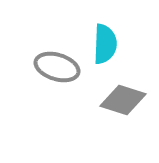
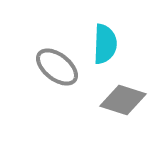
gray ellipse: rotated 21 degrees clockwise
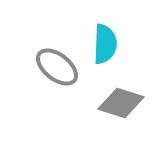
gray diamond: moved 2 px left, 3 px down
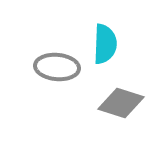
gray ellipse: rotated 33 degrees counterclockwise
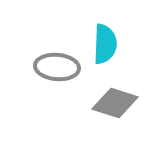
gray diamond: moved 6 px left
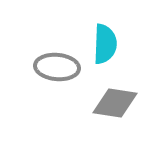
gray diamond: rotated 9 degrees counterclockwise
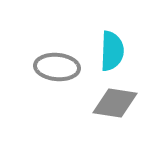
cyan semicircle: moved 7 px right, 7 px down
